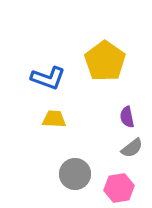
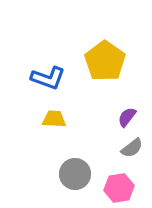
purple semicircle: rotated 50 degrees clockwise
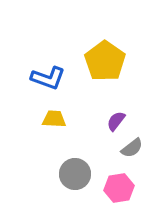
purple semicircle: moved 11 px left, 4 px down
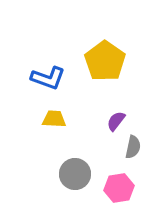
gray semicircle: moved 1 px right, 1 px up; rotated 40 degrees counterclockwise
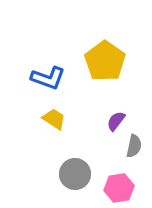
yellow trapezoid: rotated 30 degrees clockwise
gray semicircle: moved 1 px right, 1 px up
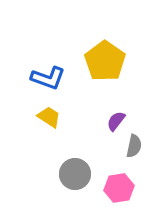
yellow trapezoid: moved 5 px left, 2 px up
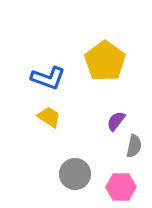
pink hexagon: moved 2 px right, 1 px up; rotated 8 degrees clockwise
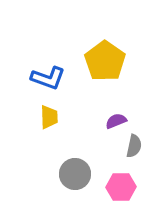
yellow trapezoid: rotated 55 degrees clockwise
purple semicircle: rotated 30 degrees clockwise
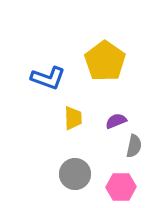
yellow trapezoid: moved 24 px right, 1 px down
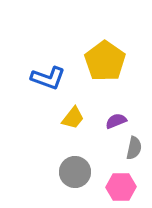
yellow trapezoid: rotated 40 degrees clockwise
gray semicircle: moved 2 px down
gray circle: moved 2 px up
